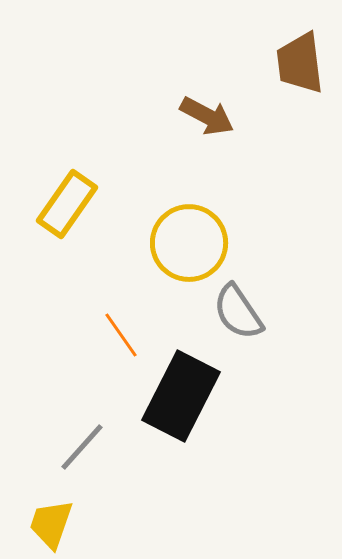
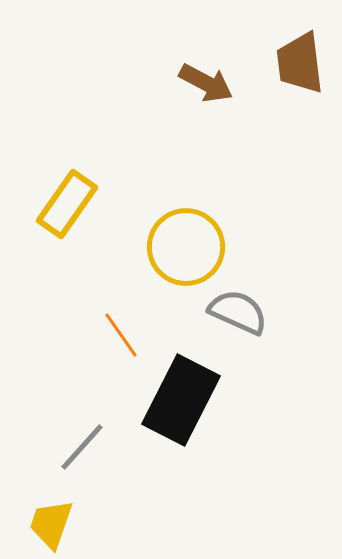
brown arrow: moved 1 px left, 33 px up
yellow circle: moved 3 px left, 4 px down
gray semicircle: rotated 148 degrees clockwise
black rectangle: moved 4 px down
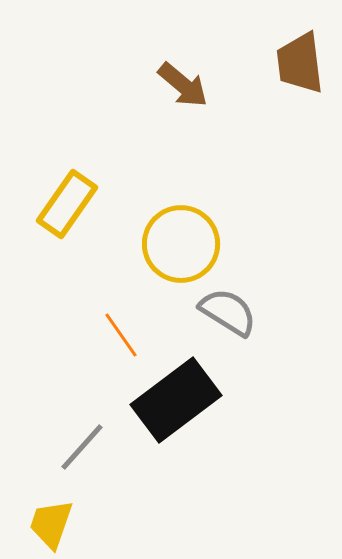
brown arrow: moved 23 px left, 2 px down; rotated 12 degrees clockwise
yellow circle: moved 5 px left, 3 px up
gray semicircle: moved 10 px left; rotated 8 degrees clockwise
black rectangle: moved 5 px left; rotated 26 degrees clockwise
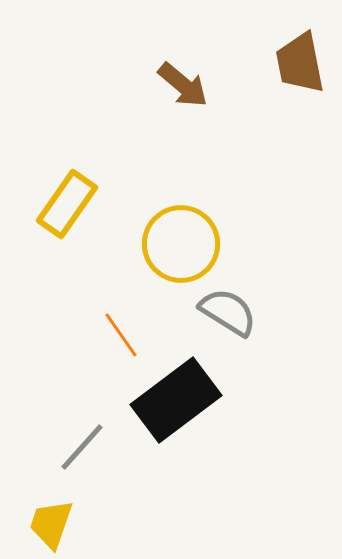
brown trapezoid: rotated 4 degrees counterclockwise
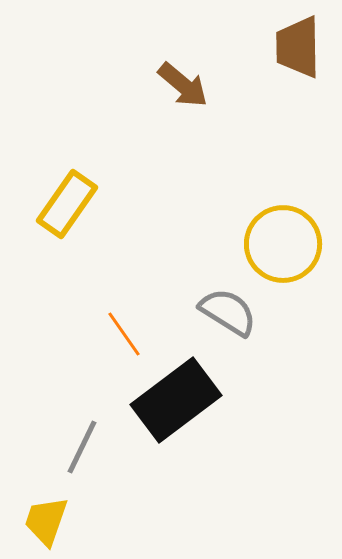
brown trapezoid: moved 2 px left, 16 px up; rotated 10 degrees clockwise
yellow circle: moved 102 px right
orange line: moved 3 px right, 1 px up
gray line: rotated 16 degrees counterclockwise
yellow trapezoid: moved 5 px left, 3 px up
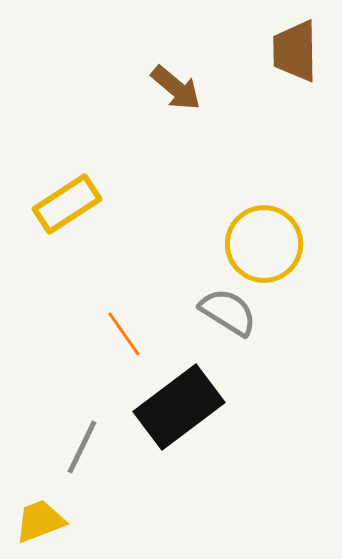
brown trapezoid: moved 3 px left, 4 px down
brown arrow: moved 7 px left, 3 px down
yellow rectangle: rotated 22 degrees clockwise
yellow circle: moved 19 px left
black rectangle: moved 3 px right, 7 px down
yellow trapezoid: moved 6 px left; rotated 50 degrees clockwise
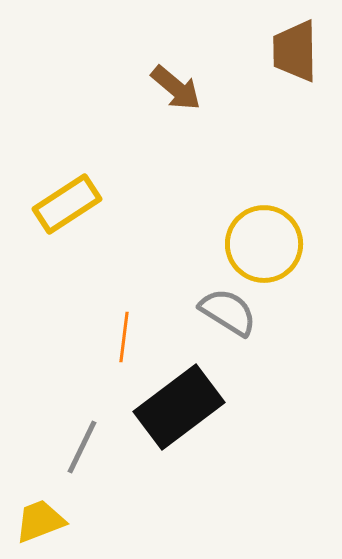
orange line: moved 3 px down; rotated 42 degrees clockwise
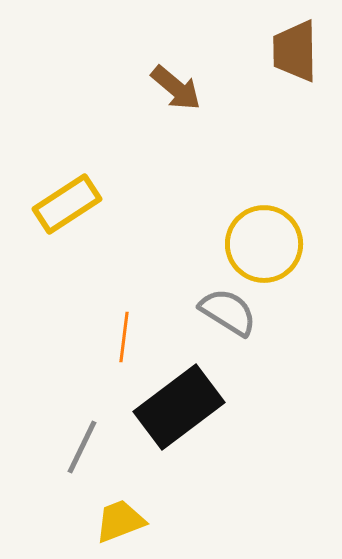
yellow trapezoid: moved 80 px right
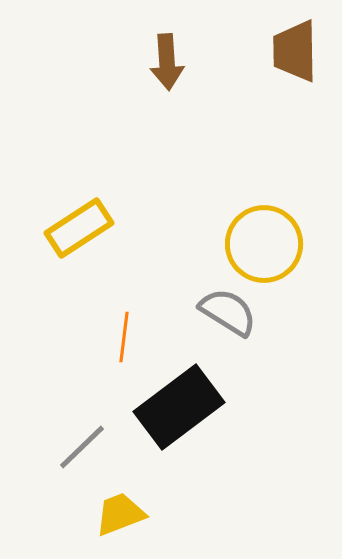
brown arrow: moved 9 px left, 26 px up; rotated 46 degrees clockwise
yellow rectangle: moved 12 px right, 24 px down
gray line: rotated 20 degrees clockwise
yellow trapezoid: moved 7 px up
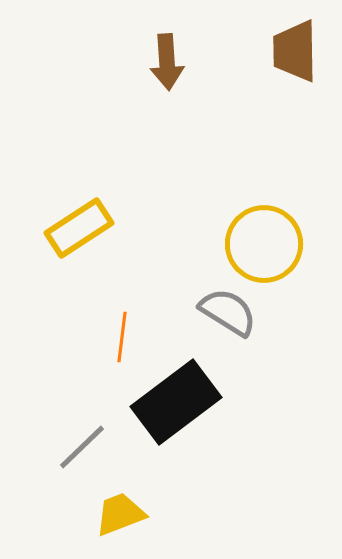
orange line: moved 2 px left
black rectangle: moved 3 px left, 5 px up
